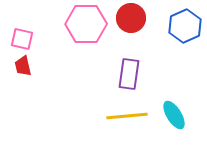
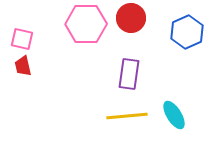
blue hexagon: moved 2 px right, 6 px down
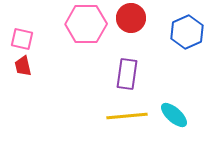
purple rectangle: moved 2 px left
cyan ellipse: rotated 16 degrees counterclockwise
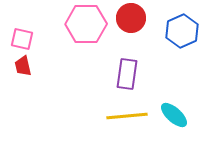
blue hexagon: moved 5 px left, 1 px up
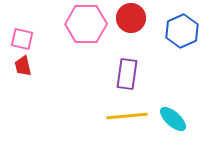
cyan ellipse: moved 1 px left, 4 px down
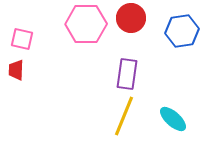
blue hexagon: rotated 16 degrees clockwise
red trapezoid: moved 7 px left, 4 px down; rotated 15 degrees clockwise
yellow line: moved 3 px left; rotated 63 degrees counterclockwise
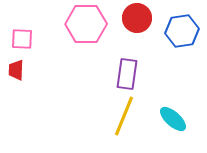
red circle: moved 6 px right
pink square: rotated 10 degrees counterclockwise
